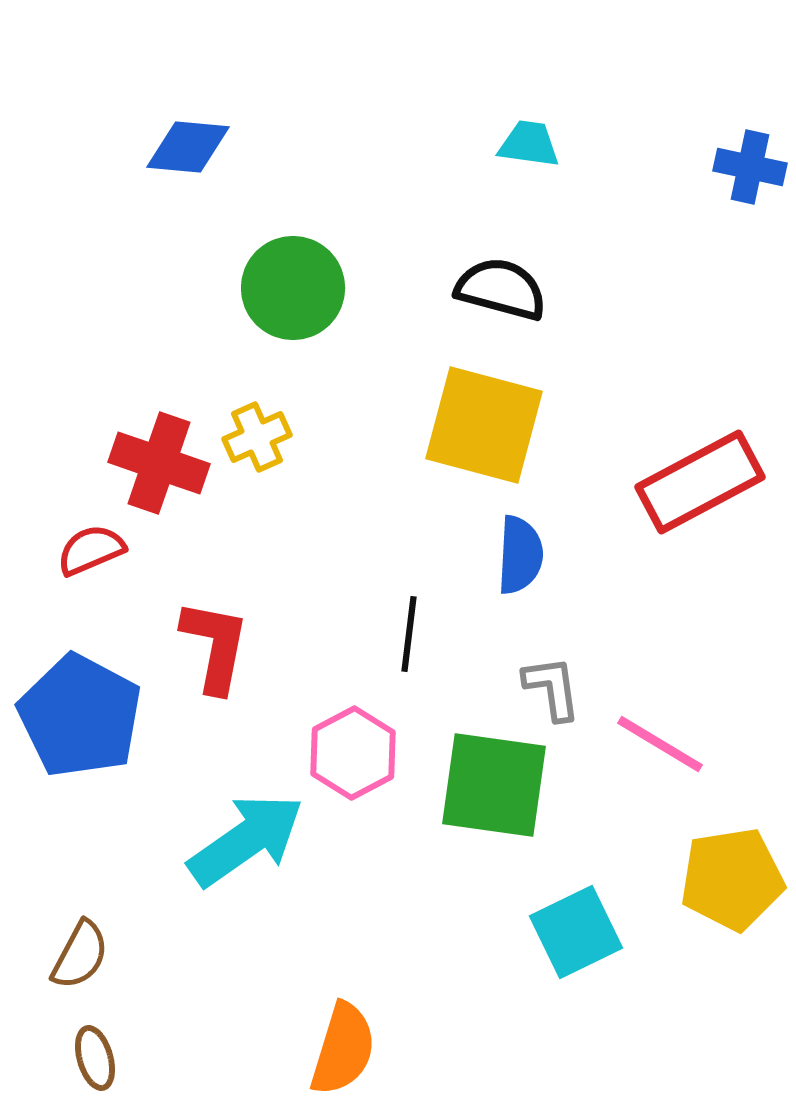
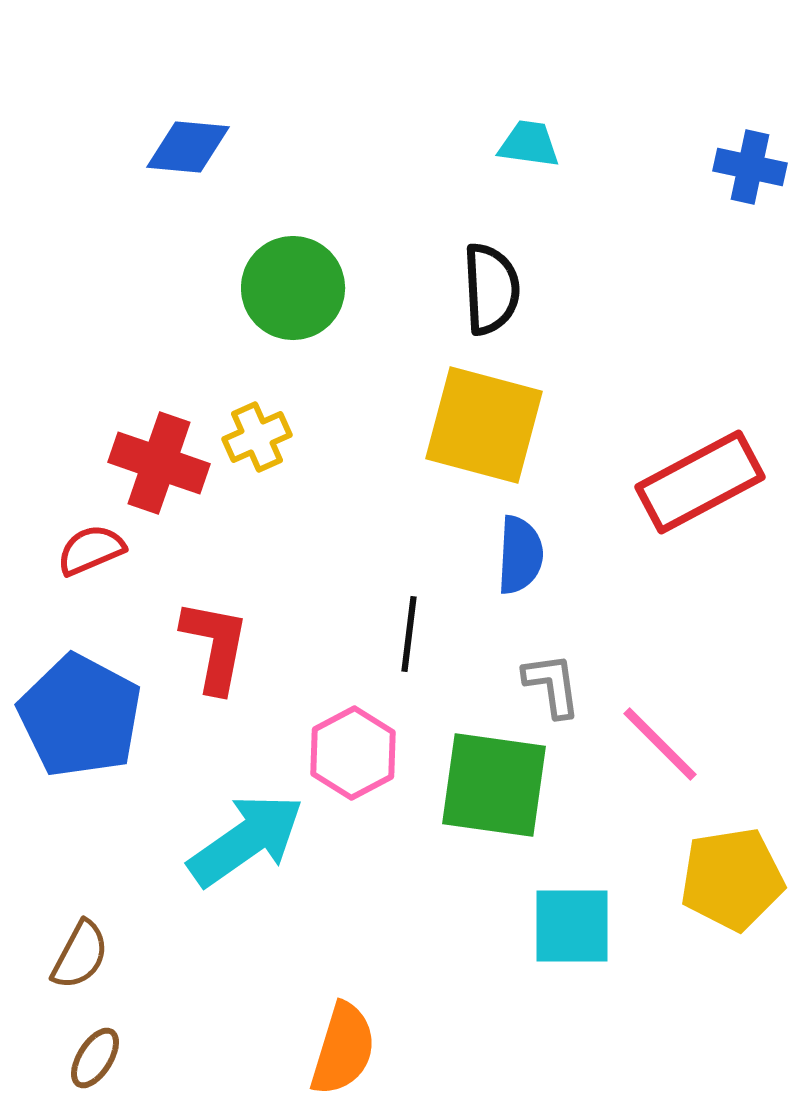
black semicircle: moved 10 px left; rotated 72 degrees clockwise
gray L-shape: moved 3 px up
pink line: rotated 14 degrees clockwise
cyan square: moved 4 px left, 6 px up; rotated 26 degrees clockwise
brown ellipse: rotated 48 degrees clockwise
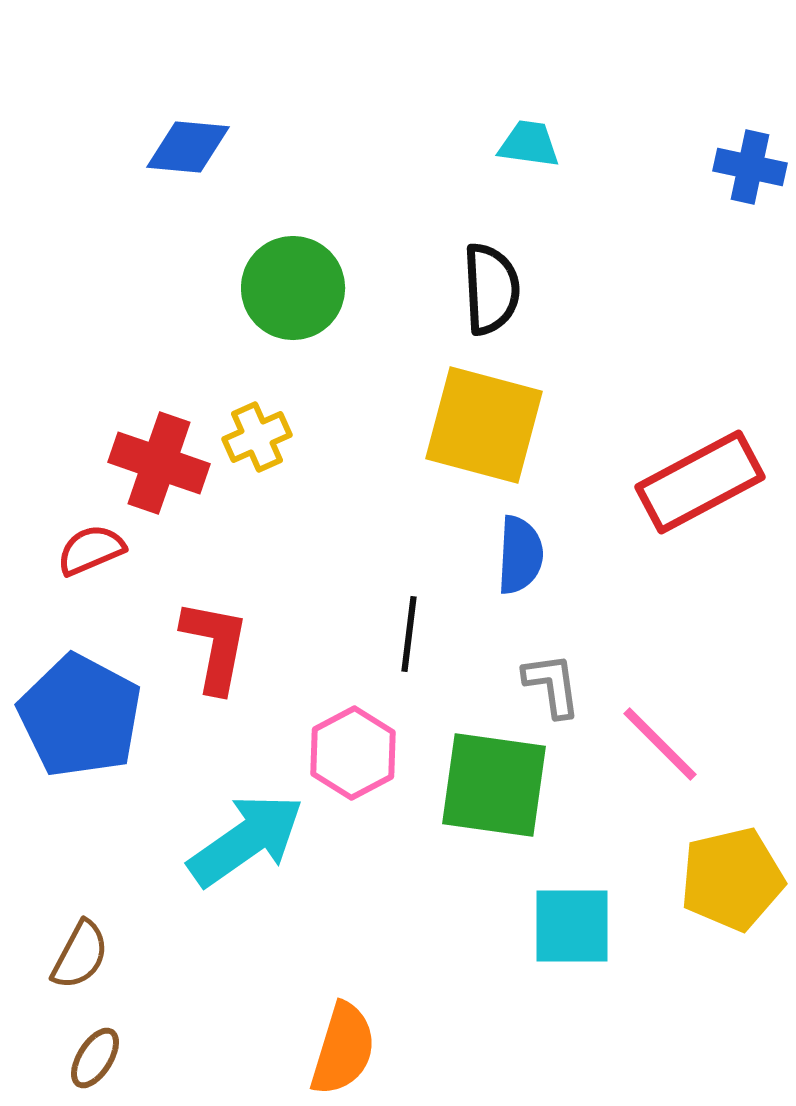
yellow pentagon: rotated 4 degrees counterclockwise
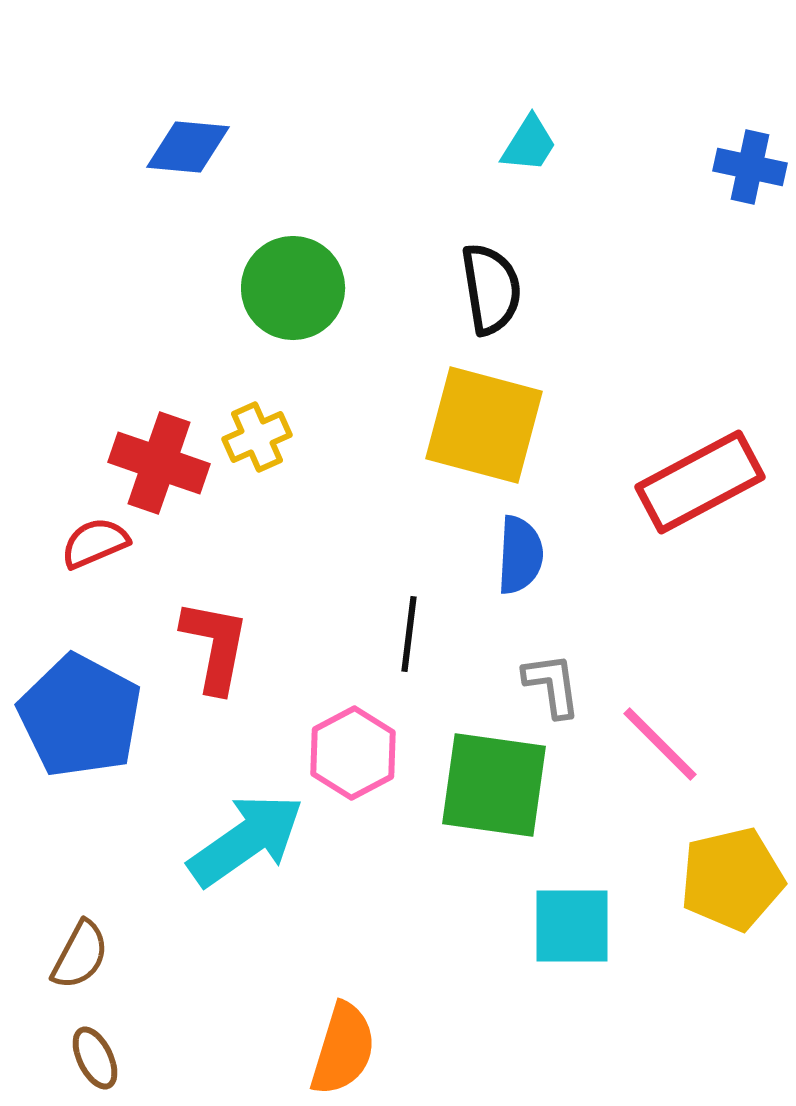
cyan trapezoid: rotated 114 degrees clockwise
black semicircle: rotated 6 degrees counterclockwise
red semicircle: moved 4 px right, 7 px up
brown ellipse: rotated 58 degrees counterclockwise
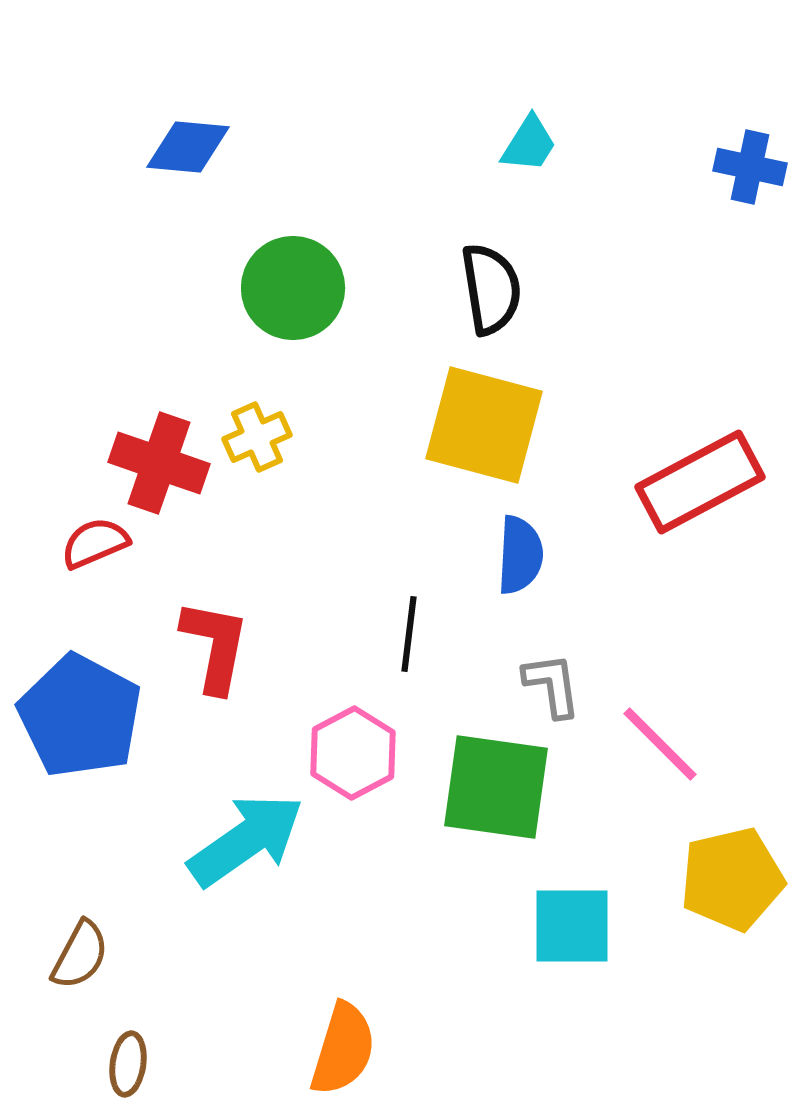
green square: moved 2 px right, 2 px down
brown ellipse: moved 33 px right, 6 px down; rotated 34 degrees clockwise
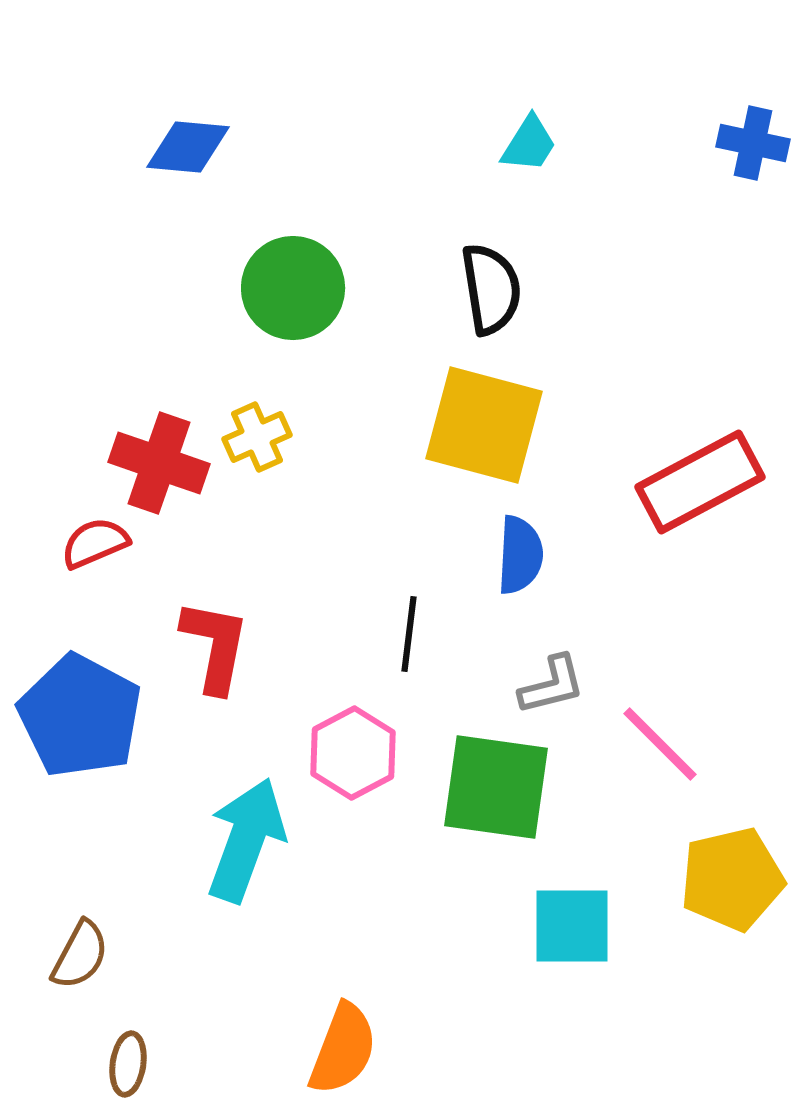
blue cross: moved 3 px right, 24 px up
gray L-shape: rotated 84 degrees clockwise
cyan arrow: rotated 35 degrees counterclockwise
orange semicircle: rotated 4 degrees clockwise
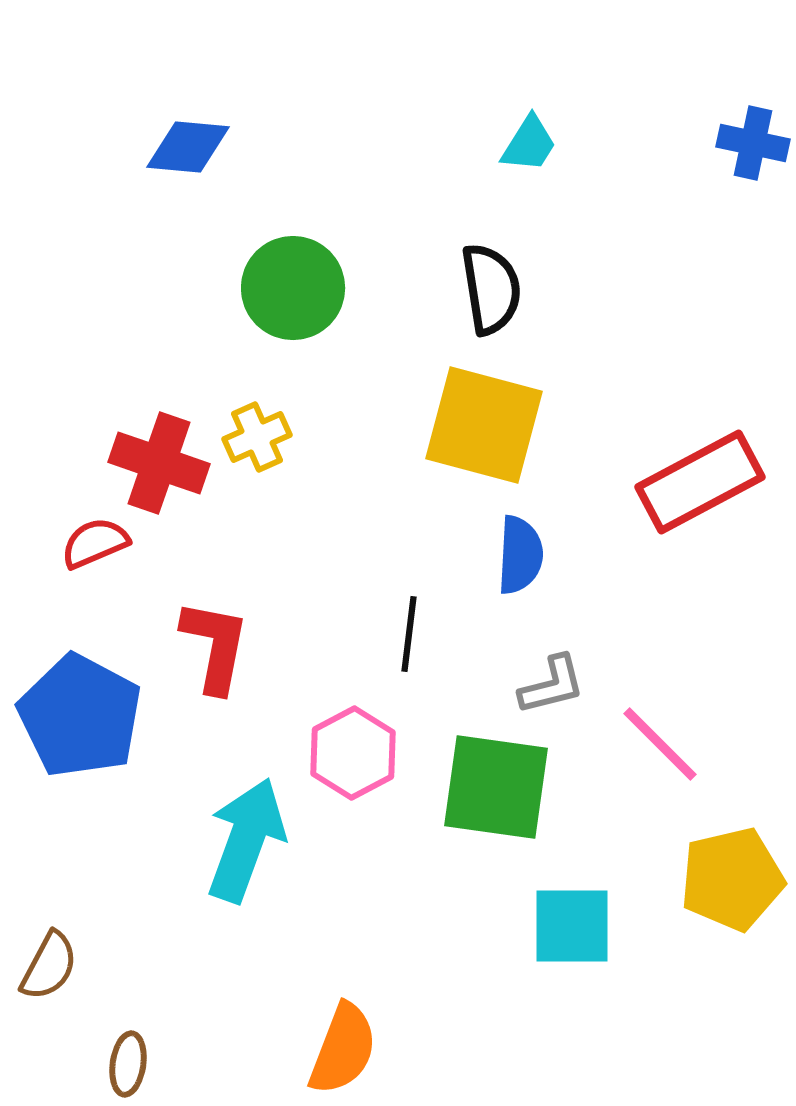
brown semicircle: moved 31 px left, 11 px down
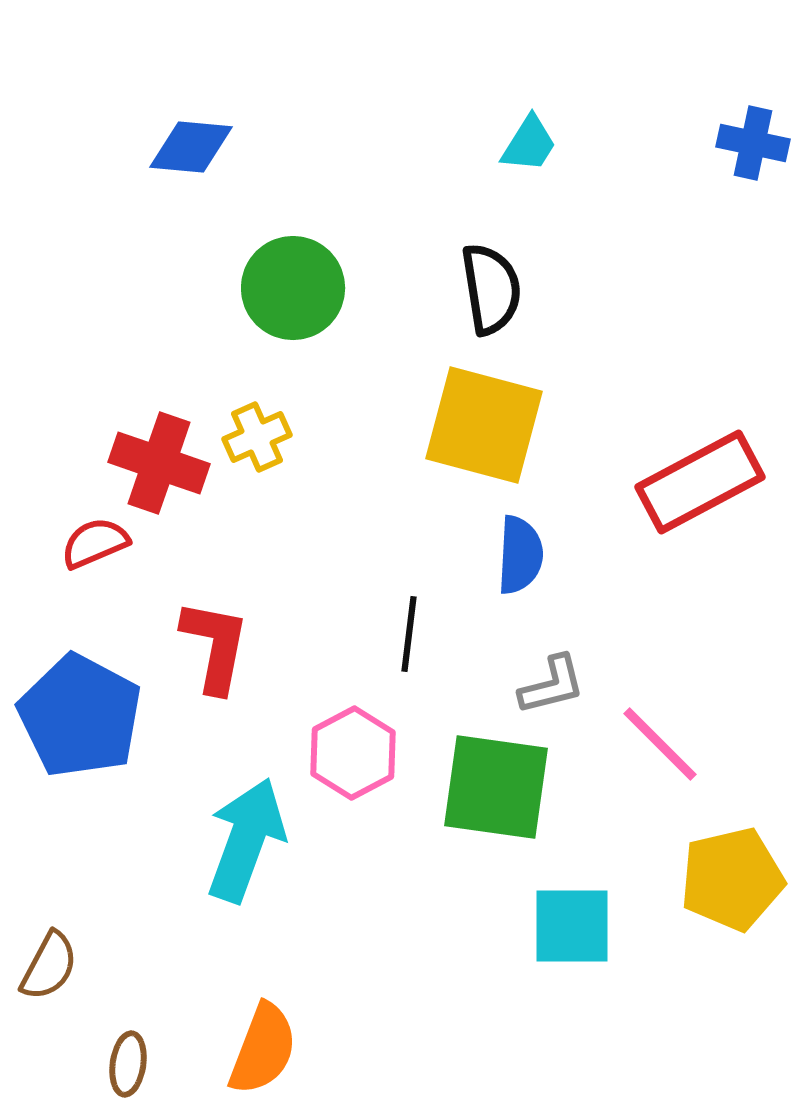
blue diamond: moved 3 px right
orange semicircle: moved 80 px left
